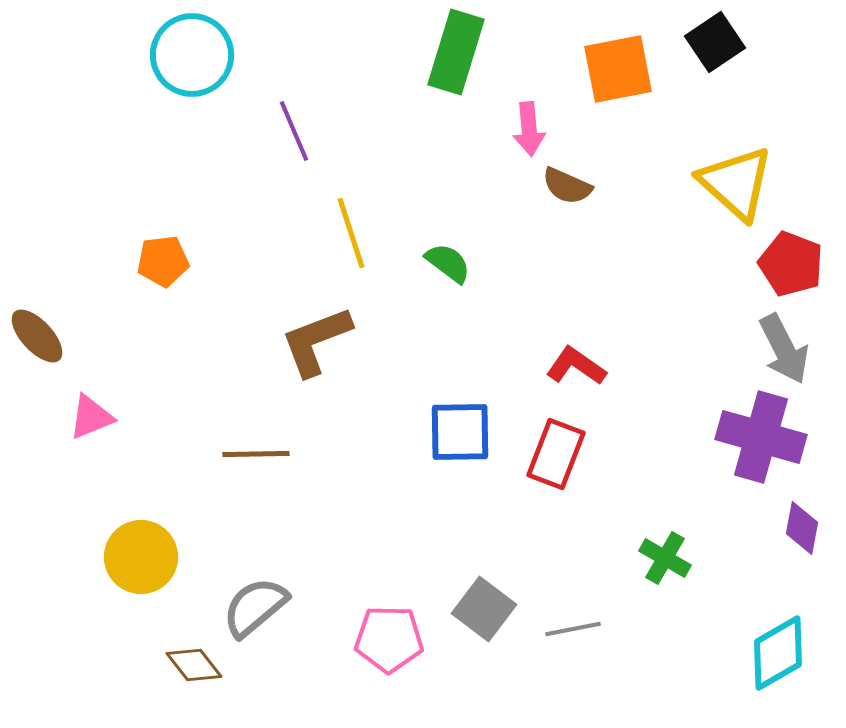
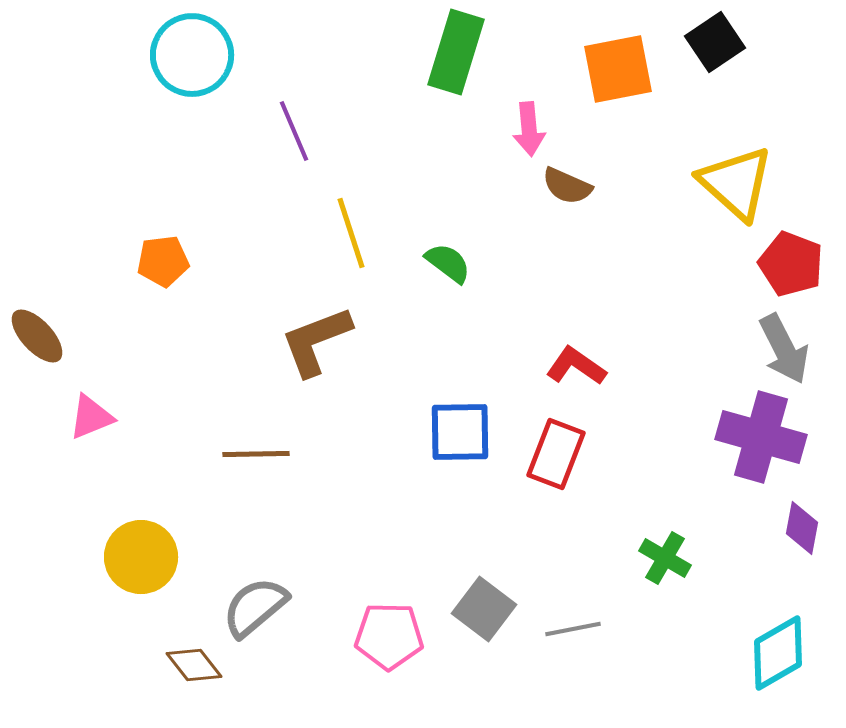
pink pentagon: moved 3 px up
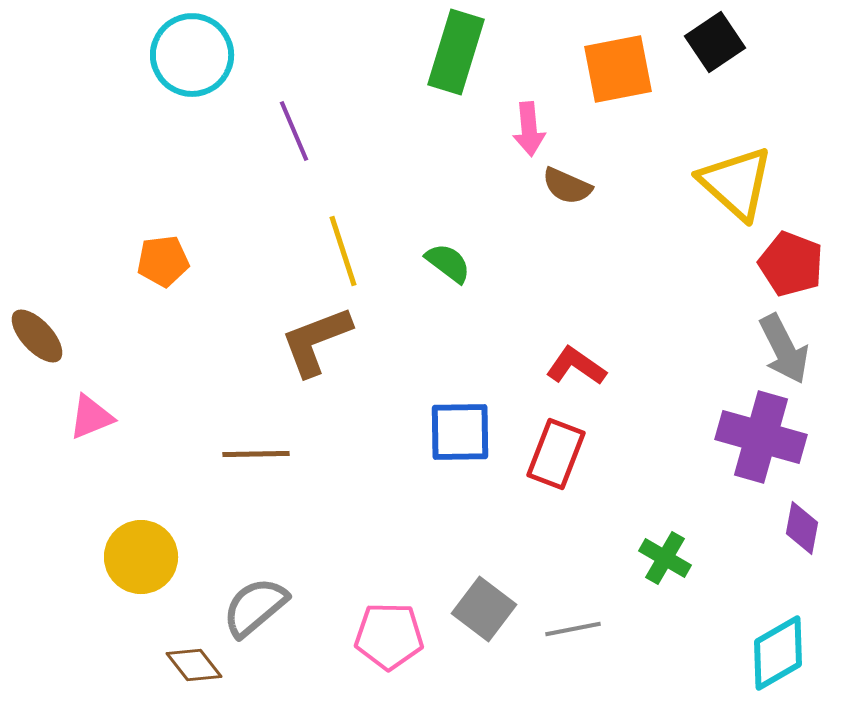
yellow line: moved 8 px left, 18 px down
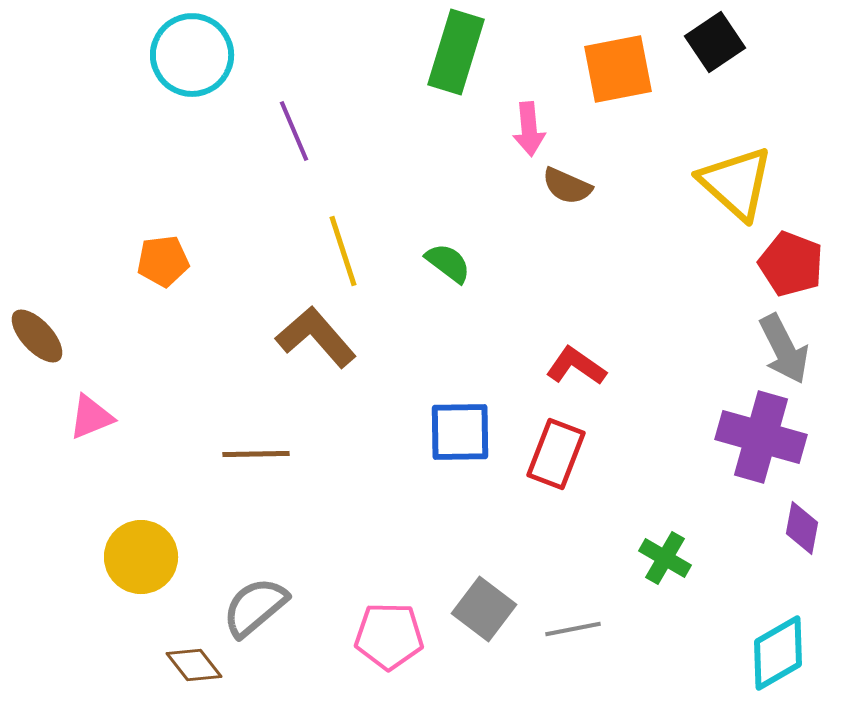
brown L-shape: moved 4 px up; rotated 70 degrees clockwise
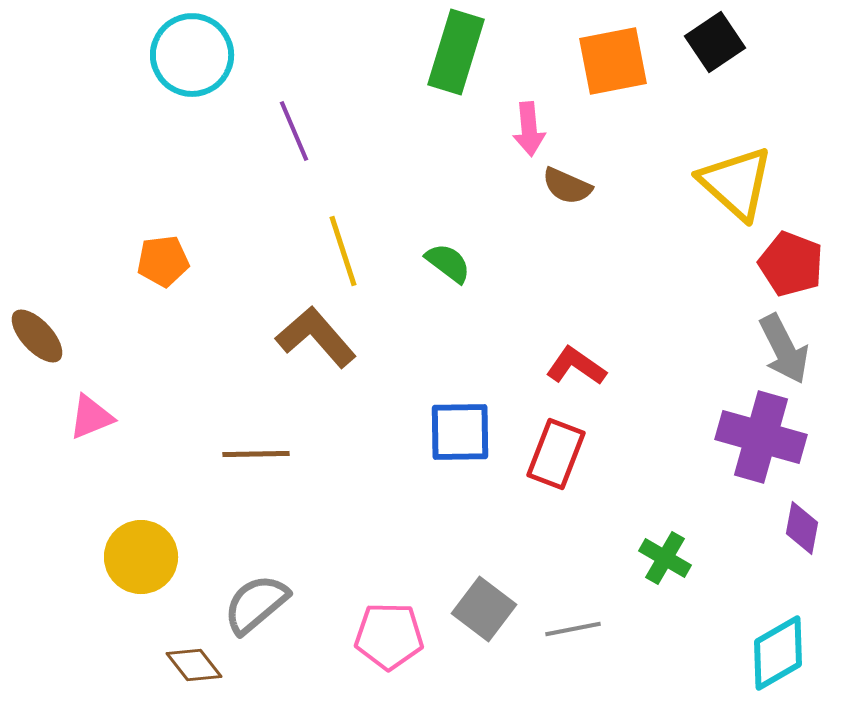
orange square: moved 5 px left, 8 px up
gray semicircle: moved 1 px right, 3 px up
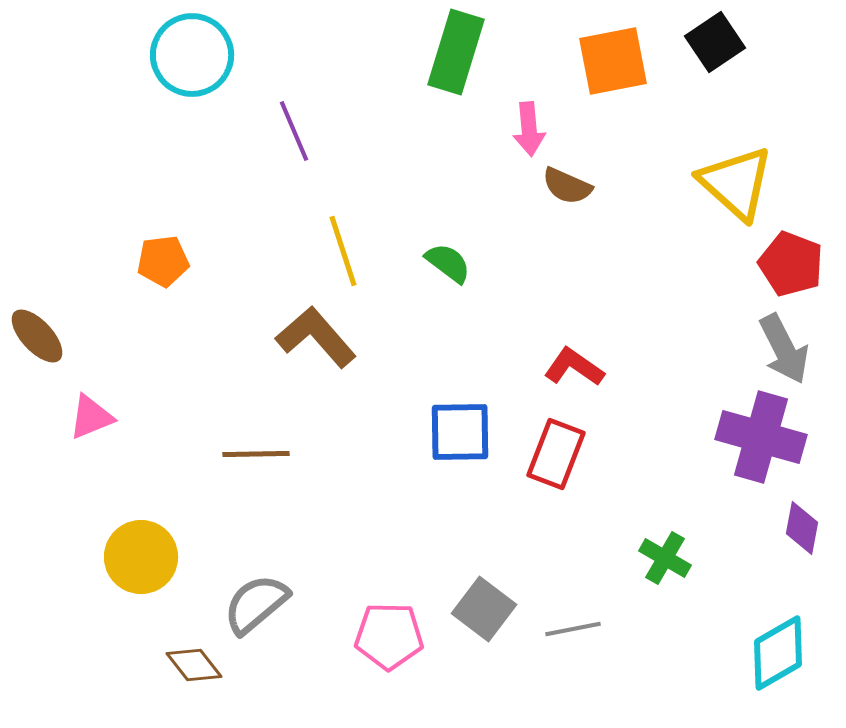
red L-shape: moved 2 px left, 1 px down
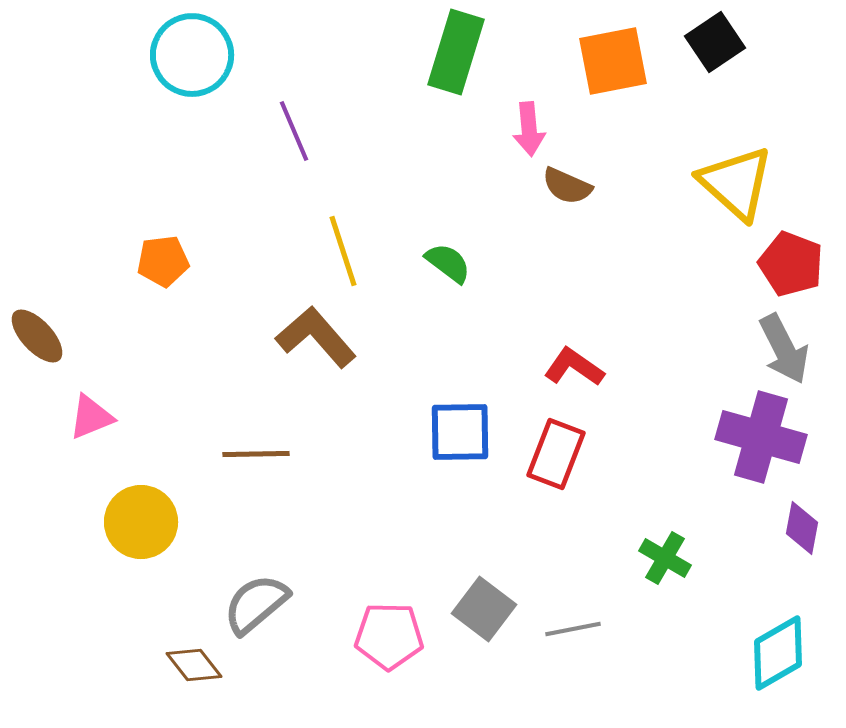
yellow circle: moved 35 px up
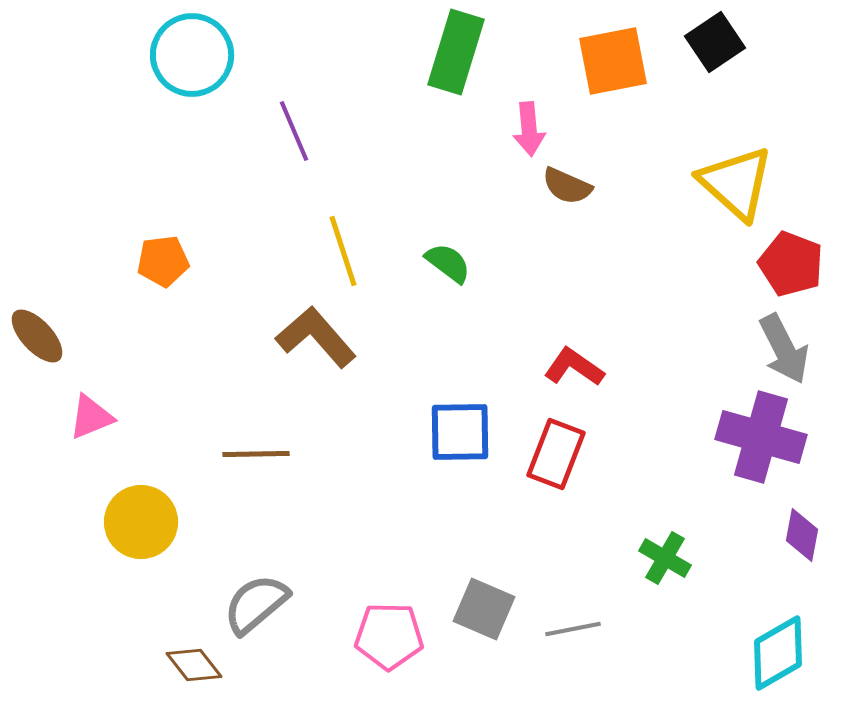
purple diamond: moved 7 px down
gray square: rotated 14 degrees counterclockwise
